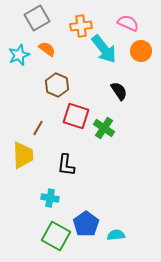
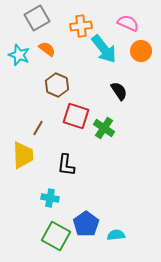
cyan star: rotated 30 degrees counterclockwise
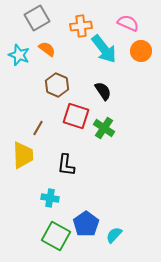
black semicircle: moved 16 px left
cyan semicircle: moved 2 px left; rotated 42 degrees counterclockwise
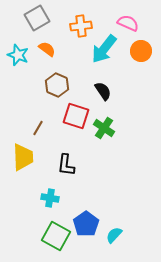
cyan arrow: rotated 76 degrees clockwise
cyan star: moved 1 px left
yellow trapezoid: moved 2 px down
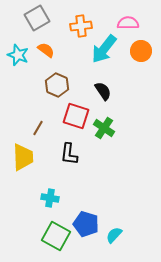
pink semicircle: rotated 25 degrees counterclockwise
orange semicircle: moved 1 px left, 1 px down
black L-shape: moved 3 px right, 11 px up
blue pentagon: rotated 20 degrees counterclockwise
